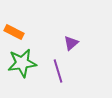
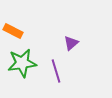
orange rectangle: moved 1 px left, 1 px up
purple line: moved 2 px left
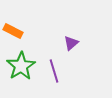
green star: moved 1 px left, 3 px down; rotated 24 degrees counterclockwise
purple line: moved 2 px left
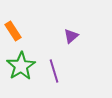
orange rectangle: rotated 30 degrees clockwise
purple triangle: moved 7 px up
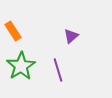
purple line: moved 4 px right, 1 px up
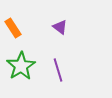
orange rectangle: moved 3 px up
purple triangle: moved 11 px left, 9 px up; rotated 42 degrees counterclockwise
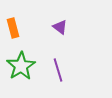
orange rectangle: rotated 18 degrees clockwise
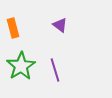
purple triangle: moved 2 px up
purple line: moved 3 px left
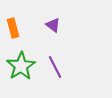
purple triangle: moved 7 px left
purple line: moved 3 px up; rotated 10 degrees counterclockwise
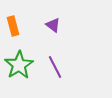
orange rectangle: moved 2 px up
green star: moved 2 px left, 1 px up
